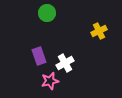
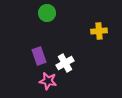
yellow cross: rotated 21 degrees clockwise
pink star: moved 2 px left; rotated 24 degrees clockwise
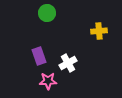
white cross: moved 3 px right
pink star: rotated 12 degrees counterclockwise
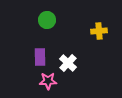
green circle: moved 7 px down
purple rectangle: moved 1 px right, 1 px down; rotated 18 degrees clockwise
white cross: rotated 18 degrees counterclockwise
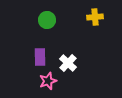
yellow cross: moved 4 px left, 14 px up
pink star: rotated 18 degrees counterclockwise
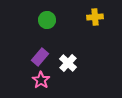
purple rectangle: rotated 42 degrees clockwise
pink star: moved 7 px left, 1 px up; rotated 18 degrees counterclockwise
